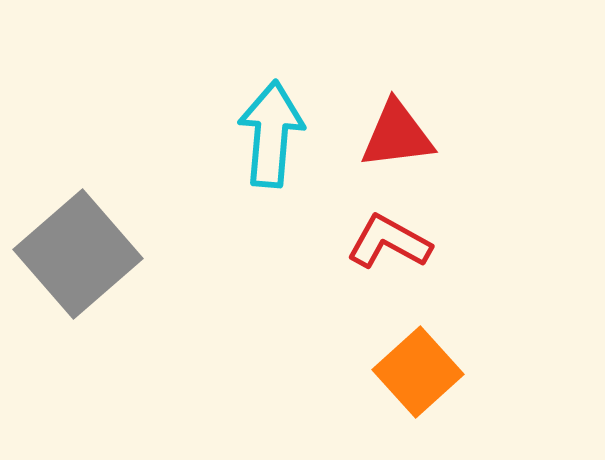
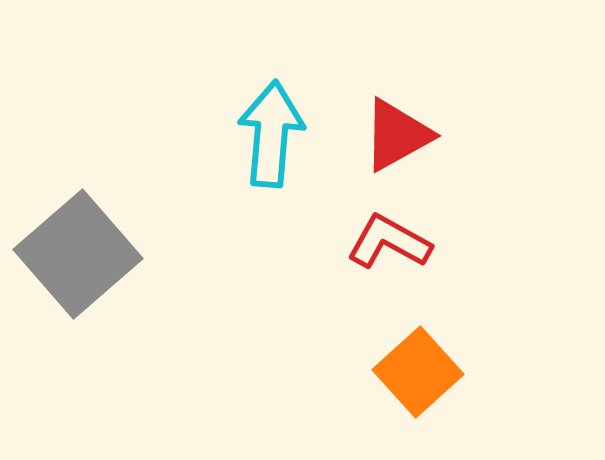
red triangle: rotated 22 degrees counterclockwise
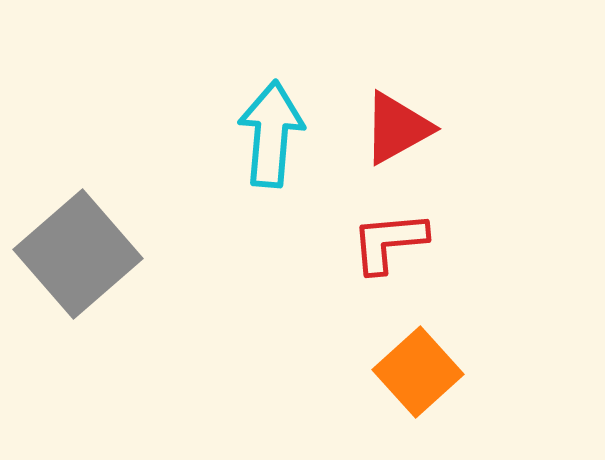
red triangle: moved 7 px up
red L-shape: rotated 34 degrees counterclockwise
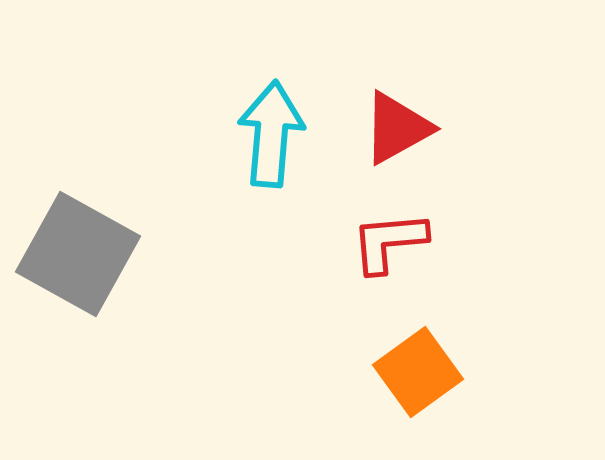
gray square: rotated 20 degrees counterclockwise
orange square: rotated 6 degrees clockwise
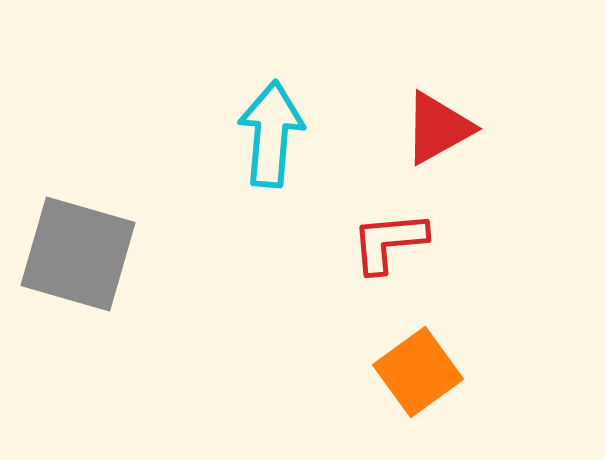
red triangle: moved 41 px right
gray square: rotated 13 degrees counterclockwise
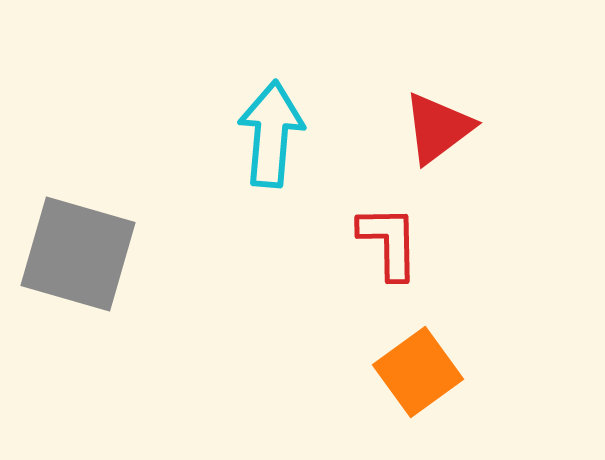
red triangle: rotated 8 degrees counterclockwise
red L-shape: rotated 94 degrees clockwise
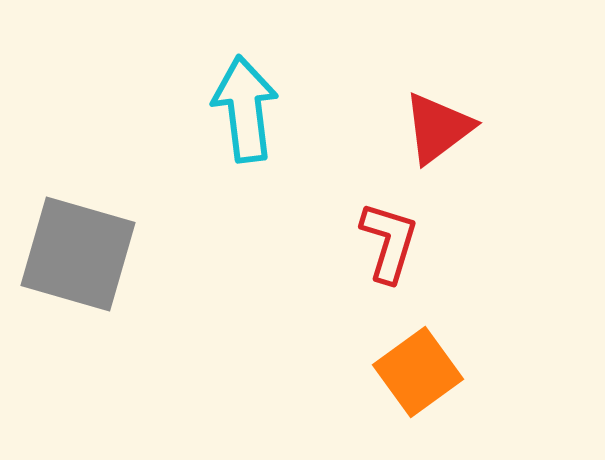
cyan arrow: moved 26 px left, 25 px up; rotated 12 degrees counterclockwise
red L-shape: rotated 18 degrees clockwise
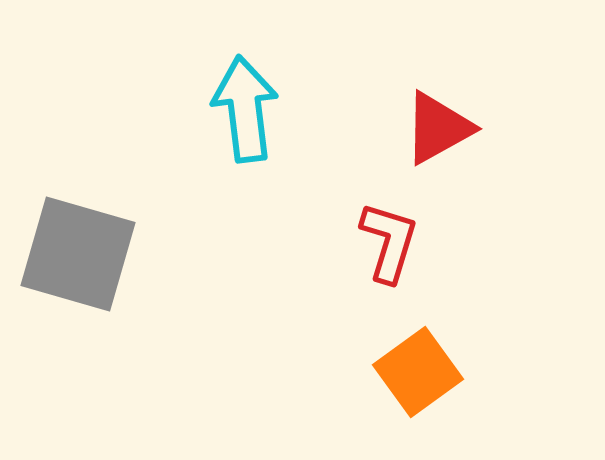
red triangle: rotated 8 degrees clockwise
